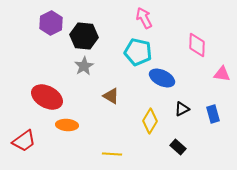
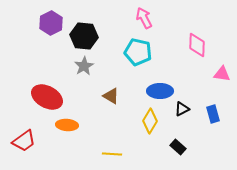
blue ellipse: moved 2 px left, 13 px down; rotated 25 degrees counterclockwise
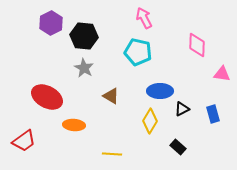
gray star: moved 2 px down; rotated 12 degrees counterclockwise
orange ellipse: moved 7 px right
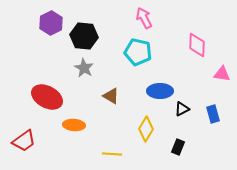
yellow diamond: moved 4 px left, 8 px down
black rectangle: rotated 70 degrees clockwise
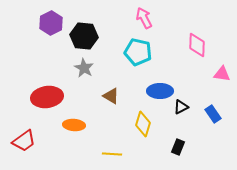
red ellipse: rotated 36 degrees counterclockwise
black triangle: moved 1 px left, 2 px up
blue rectangle: rotated 18 degrees counterclockwise
yellow diamond: moved 3 px left, 5 px up; rotated 15 degrees counterclockwise
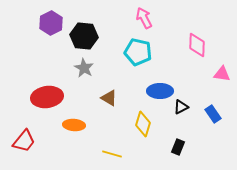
brown triangle: moved 2 px left, 2 px down
red trapezoid: rotated 15 degrees counterclockwise
yellow line: rotated 12 degrees clockwise
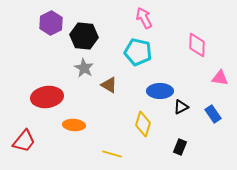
pink triangle: moved 2 px left, 4 px down
brown triangle: moved 13 px up
black rectangle: moved 2 px right
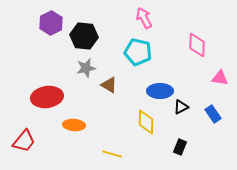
gray star: moved 2 px right; rotated 30 degrees clockwise
yellow diamond: moved 3 px right, 2 px up; rotated 15 degrees counterclockwise
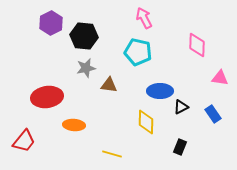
brown triangle: rotated 24 degrees counterclockwise
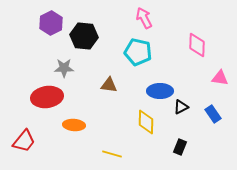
gray star: moved 22 px left; rotated 12 degrees clockwise
